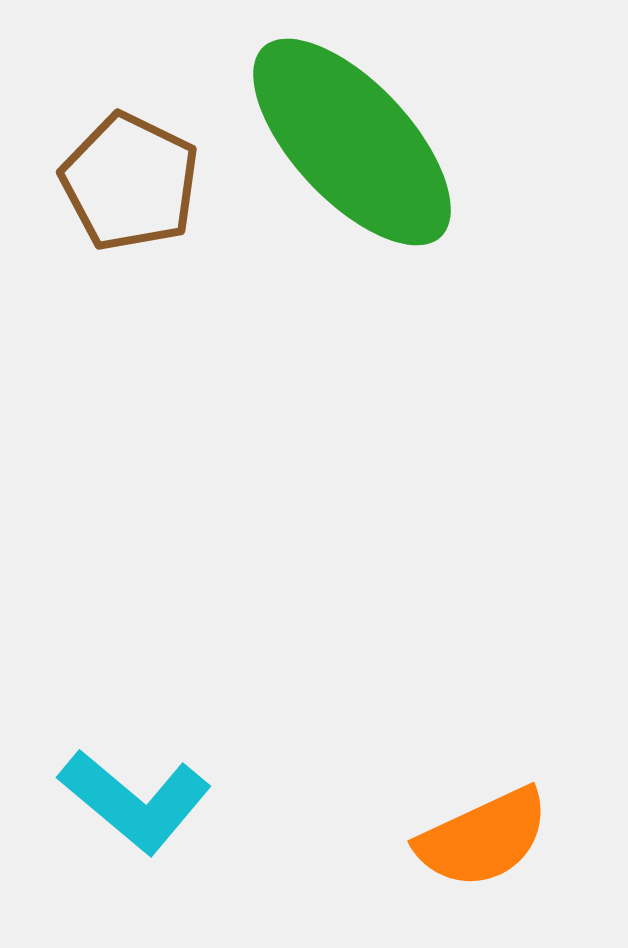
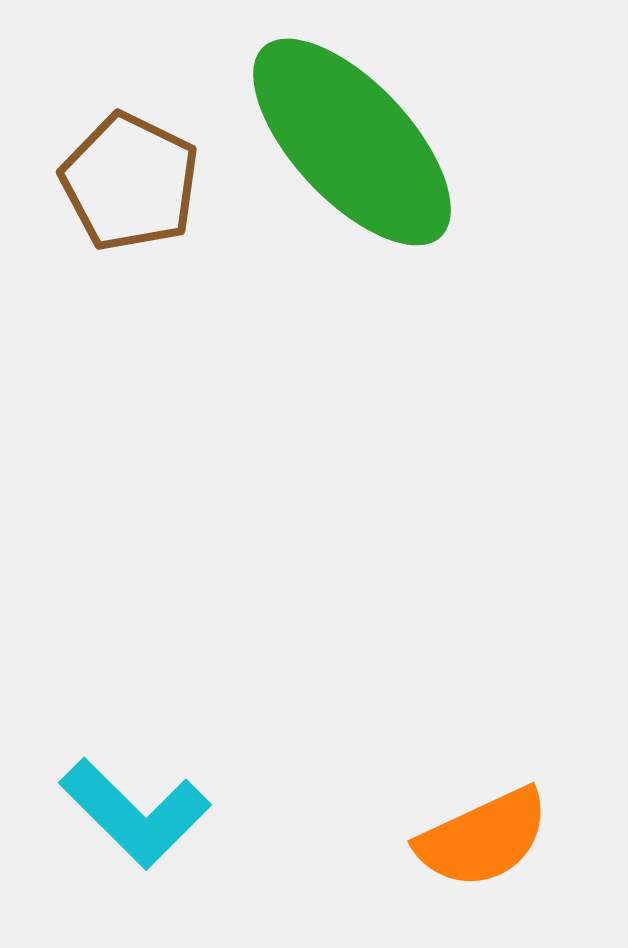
cyan L-shape: moved 12 px down; rotated 5 degrees clockwise
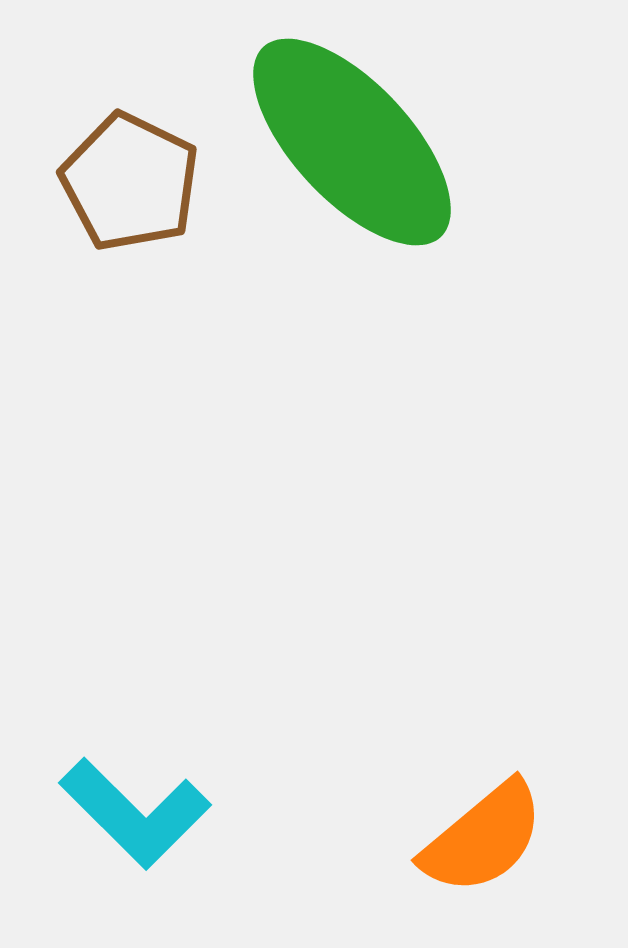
orange semicircle: rotated 15 degrees counterclockwise
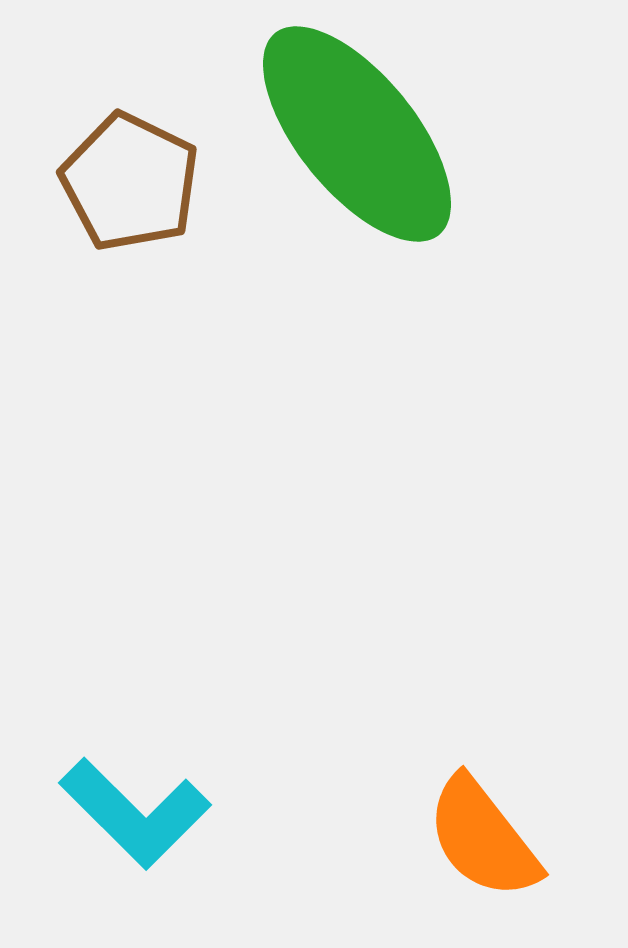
green ellipse: moved 5 px right, 8 px up; rotated 4 degrees clockwise
orange semicircle: rotated 92 degrees clockwise
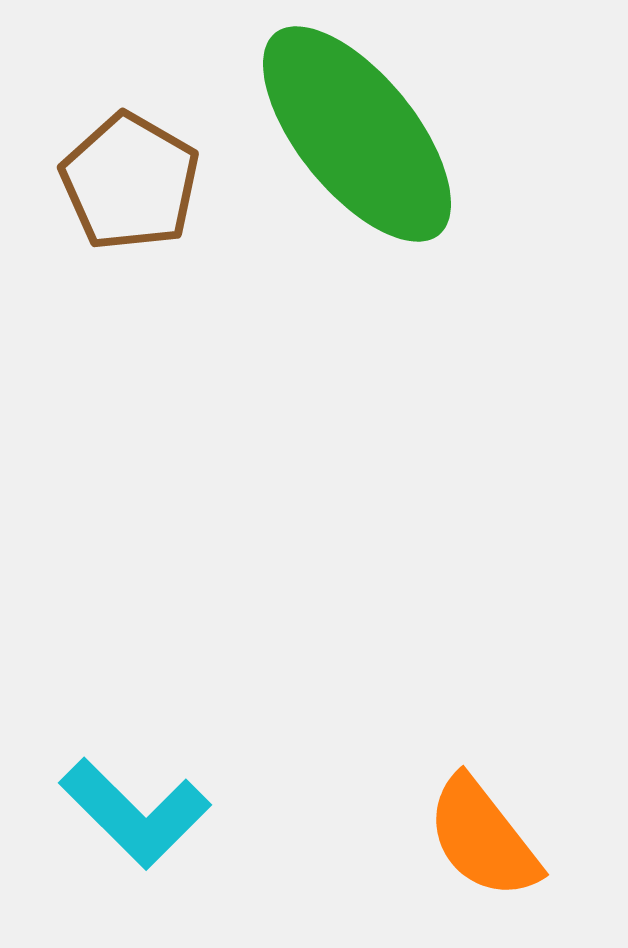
brown pentagon: rotated 4 degrees clockwise
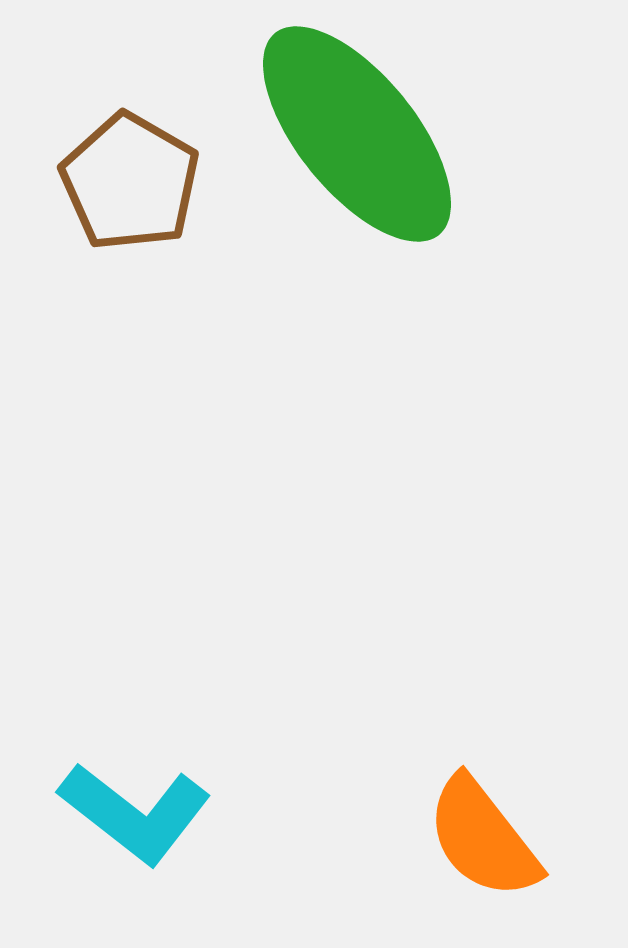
cyan L-shape: rotated 7 degrees counterclockwise
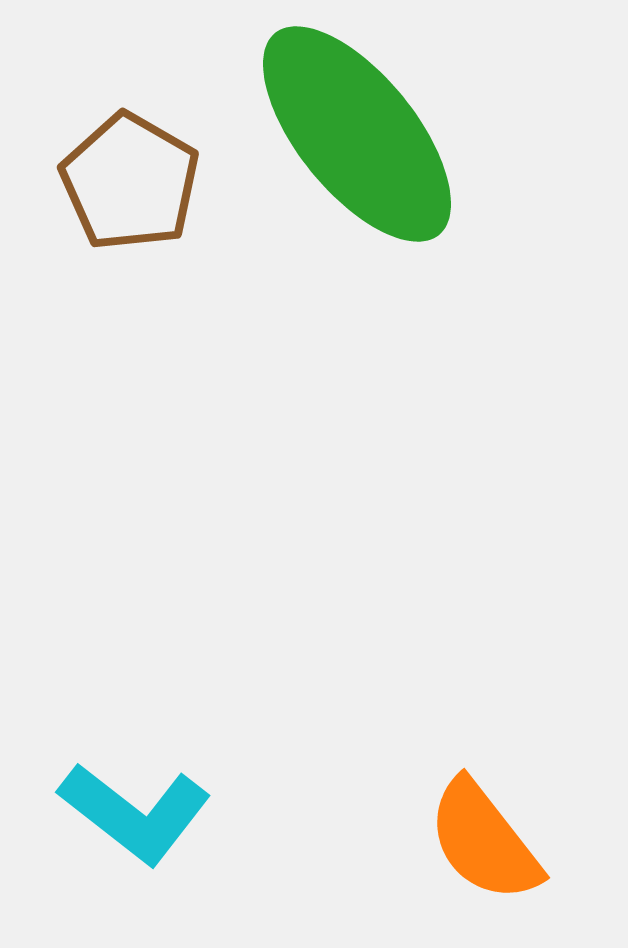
orange semicircle: moved 1 px right, 3 px down
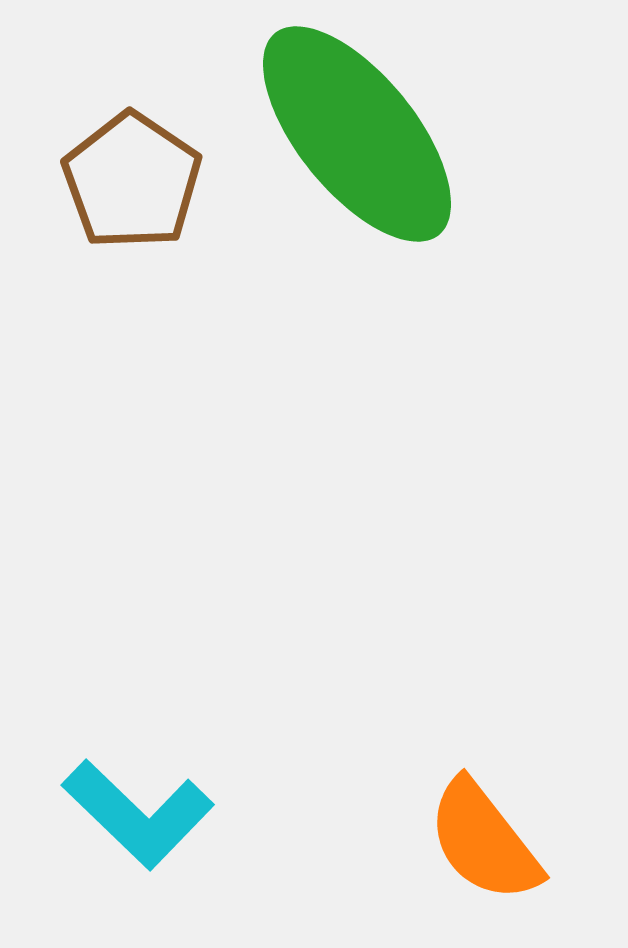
brown pentagon: moved 2 px right, 1 px up; rotated 4 degrees clockwise
cyan L-shape: moved 3 px right, 1 px down; rotated 6 degrees clockwise
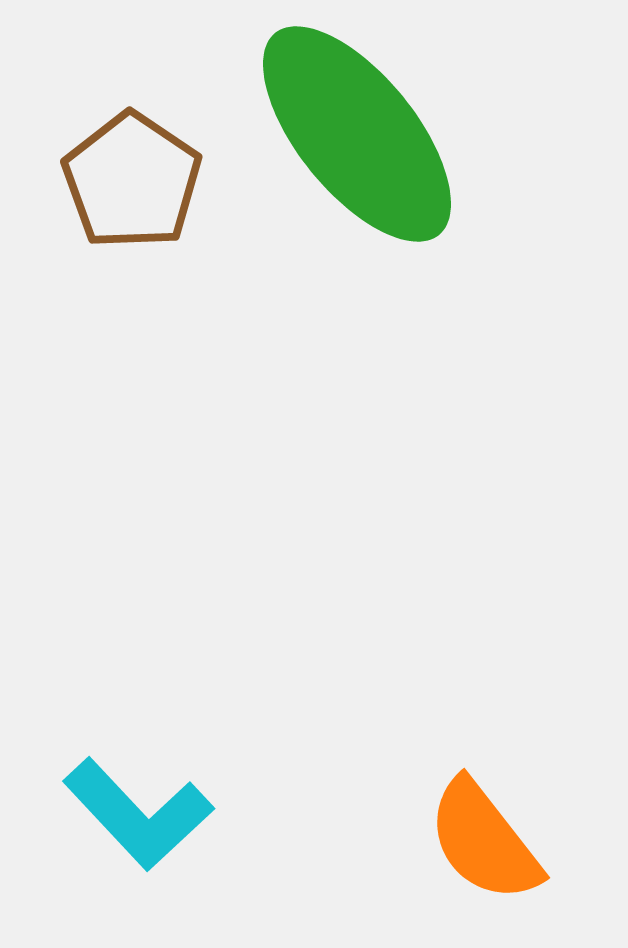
cyan L-shape: rotated 3 degrees clockwise
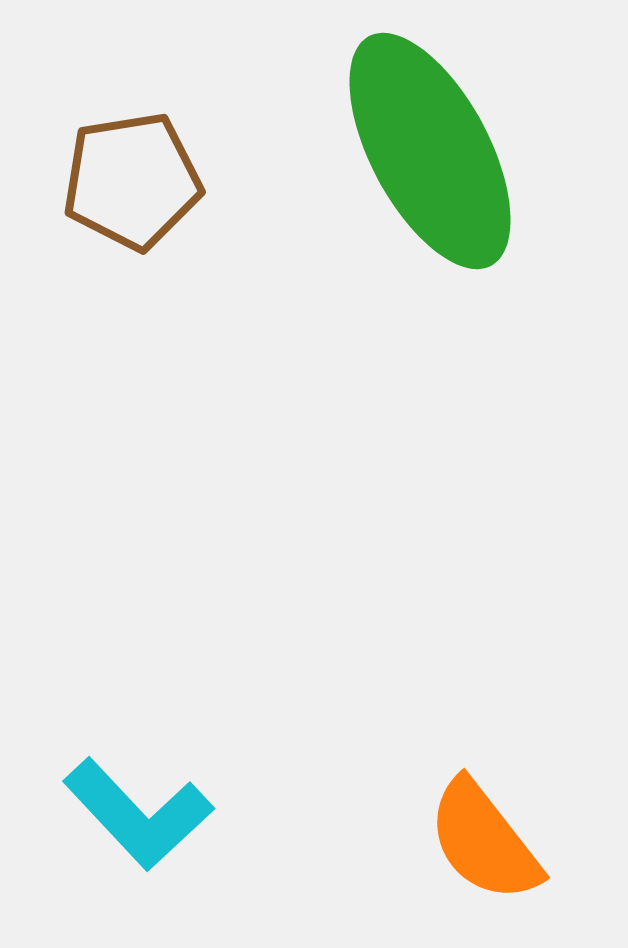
green ellipse: moved 73 px right, 17 px down; rotated 11 degrees clockwise
brown pentagon: rotated 29 degrees clockwise
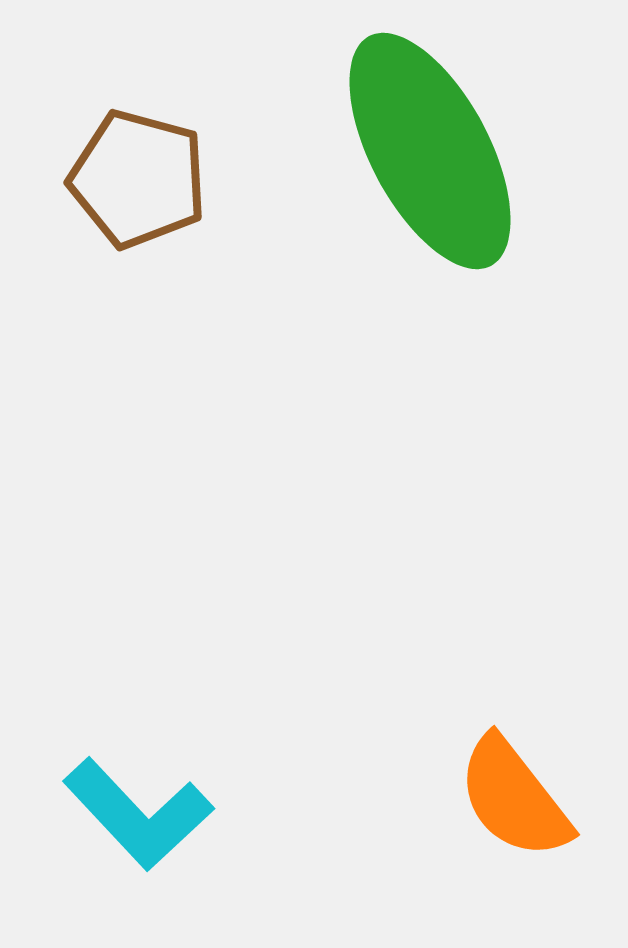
brown pentagon: moved 6 px right, 2 px up; rotated 24 degrees clockwise
orange semicircle: moved 30 px right, 43 px up
